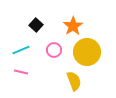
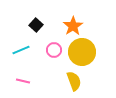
yellow circle: moved 5 px left
pink line: moved 2 px right, 9 px down
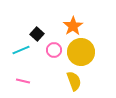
black square: moved 1 px right, 9 px down
yellow circle: moved 1 px left
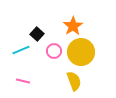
pink circle: moved 1 px down
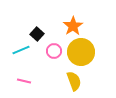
pink line: moved 1 px right
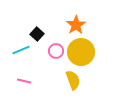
orange star: moved 3 px right, 1 px up
pink circle: moved 2 px right
yellow semicircle: moved 1 px left, 1 px up
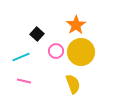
cyan line: moved 7 px down
yellow semicircle: moved 4 px down
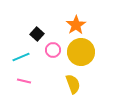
pink circle: moved 3 px left, 1 px up
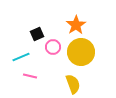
black square: rotated 24 degrees clockwise
pink circle: moved 3 px up
pink line: moved 6 px right, 5 px up
